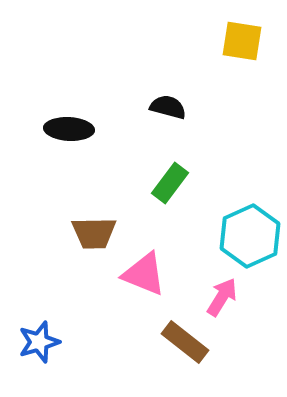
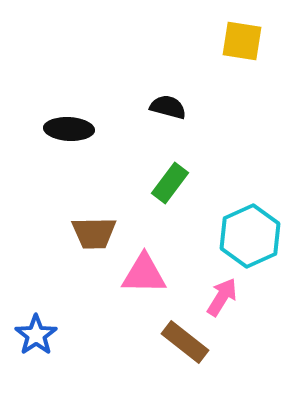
pink triangle: rotated 21 degrees counterclockwise
blue star: moved 3 px left, 7 px up; rotated 18 degrees counterclockwise
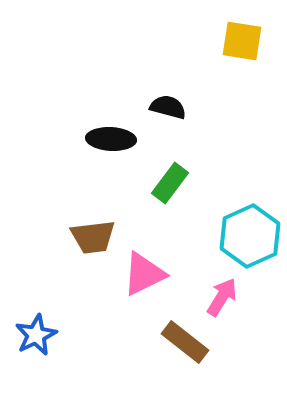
black ellipse: moved 42 px right, 10 px down
brown trapezoid: moved 1 px left, 4 px down; rotated 6 degrees counterclockwise
pink triangle: rotated 27 degrees counterclockwise
blue star: rotated 9 degrees clockwise
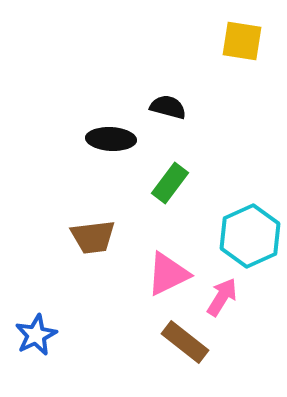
pink triangle: moved 24 px right
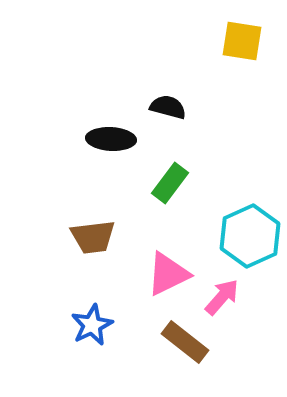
pink arrow: rotated 9 degrees clockwise
blue star: moved 56 px right, 10 px up
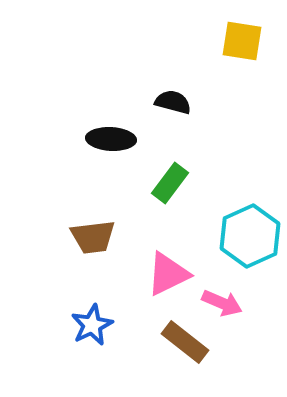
black semicircle: moved 5 px right, 5 px up
pink arrow: moved 6 px down; rotated 72 degrees clockwise
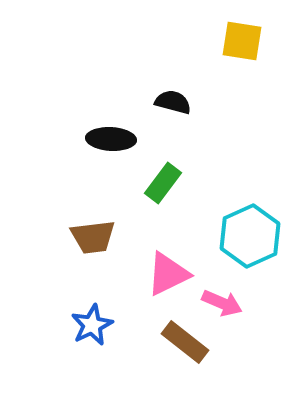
green rectangle: moved 7 px left
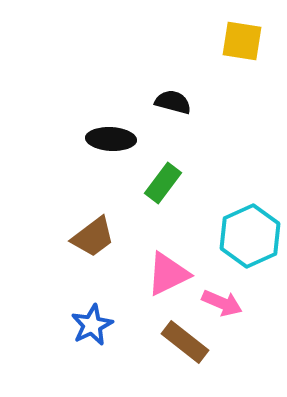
brown trapezoid: rotated 30 degrees counterclockwise
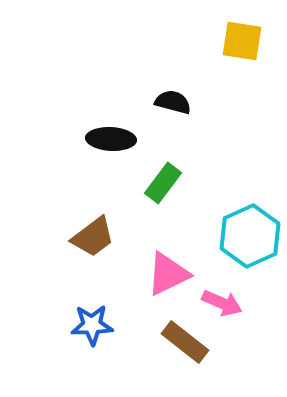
blue star: rotated 24 degrees clockwise
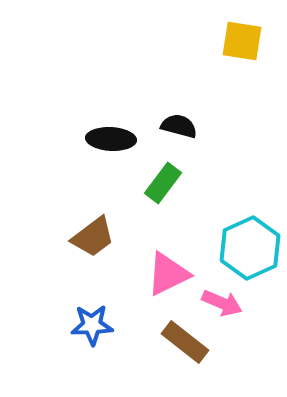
black semicircle: moved 6 px right, 24 px down
cyan hexagon: moved 12 px down
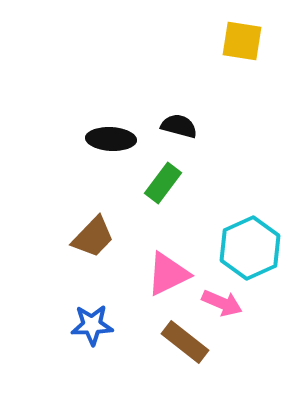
brown trapezoid: rotated 9 degrees counterclockwise
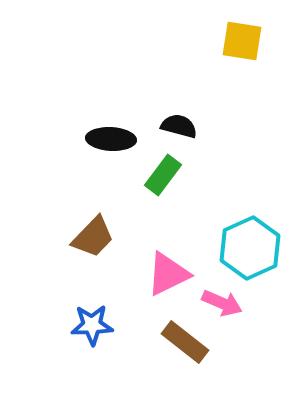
green rectangle: moved 8 px up
